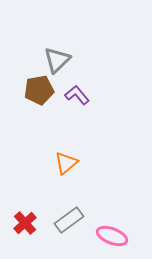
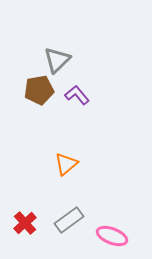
orange triangle: moved 1 px down
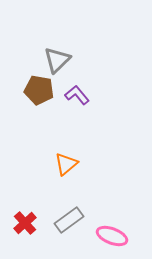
brown pentagon: rotated 20 degrees clockwise
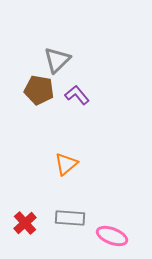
gray rectangle: moved 1 px right, 2 px up; rotated 40 degrees clockwise
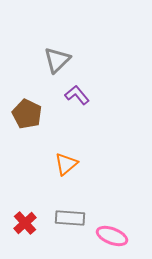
brown pentagon: moved 12 px left, 24 px down; rotated 16 degrees clockwise
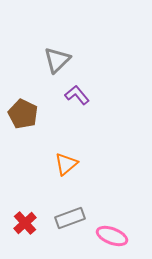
brown pentagon: moved 4 px left
gray rectangle: rotated 24 degrees counterclockwise
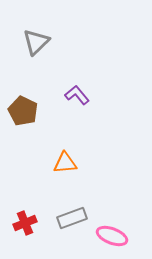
gray triangle: moved 21 px left, 18 px up
brown pentagon: moved 3 px up
orange triangle: moved 1 px left, 1 px up; rotated 35 degrees clockwise
gray rectangle: moved 2 px right
red cross: rotated 20 degrees clockwise
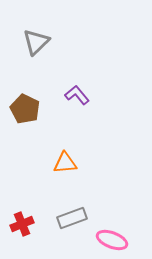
brown pentagon: moved 2 px right, 2 px up
red cross: moved 3 px left, 1 px down
pink ellipse: moved 4 px down
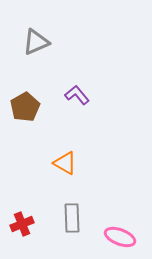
gray triangle: rotated 20 degrees clockwise
brown pentagon: moved 2 px up; rotated 16 degrees clockwise
orange triangle: rotated 35 degrees clockwise
gray rectangle: rotated 72 degrees counterclockwise
pink ellipse: moved 8 px right, 3 px up
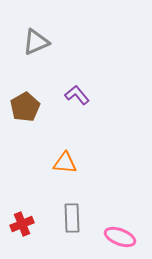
orange triangle: rotated 25 degrees counterclockwise
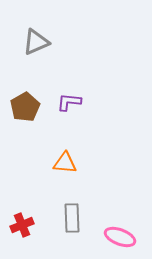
purple L-shape: moved 8 px left, 7 px down; rotated 45 degrees counterclockwise
red cross: moved 1 px down
